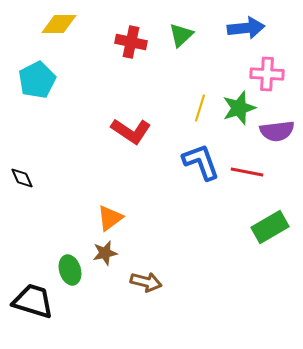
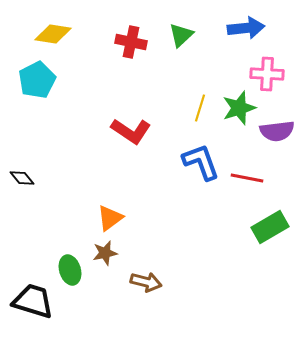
yellow diamond: moved 6 px left, 10 px down; rotated 9 degrees clockwise
red line: moved 6 px down
black diamond: rotated 15 degrees counterclockwise
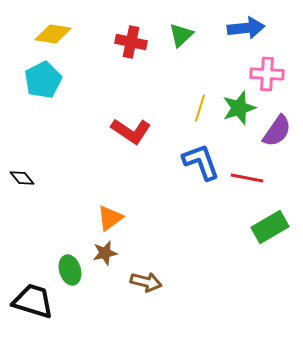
cyan pentagon: moved 6 px right
purple semicircle: rotated 48 degrees counterclockwise
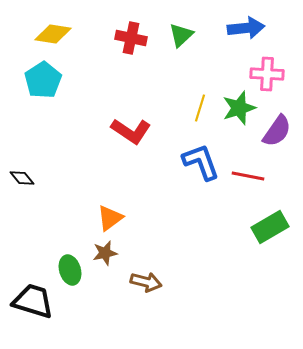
red cross: moved 4 px up
cyan pentagon: rotated 6 degrees counterclockwise
red line: moved 1 px right, 2 px up
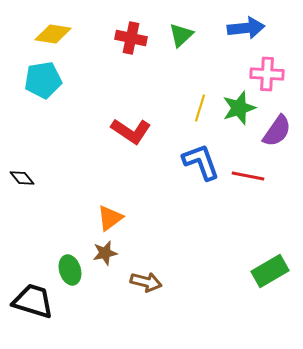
cyan pentagon: rotated 24 degrees clockwise
green rectangle: moved 44 px down
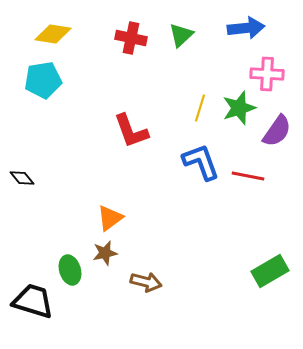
red L-shape: rotated 36 degrees clockwise
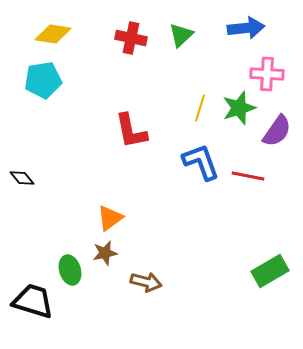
red L-shape: rotated 9 degrees clockwise
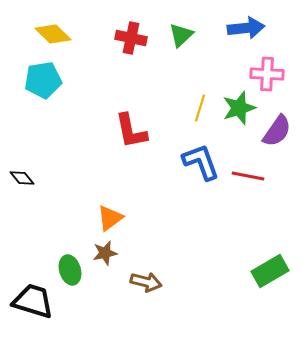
yellow diamond: rotated 36 degrees clockwise
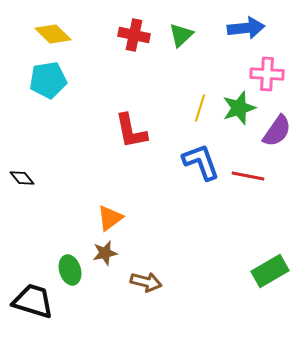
red cross: moved 3 px right, 3 px up
cyan pentagon: moved 5 px right
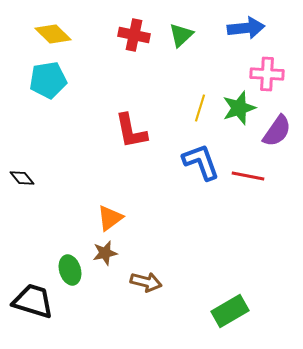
green rectangle: moved 40 px left, 40 px down
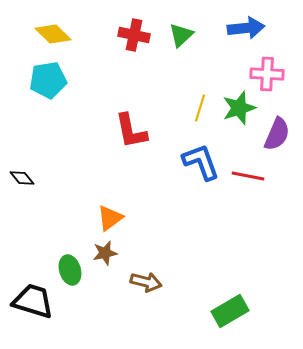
purple semicircle: moved 3 px down; rotated 12 degrees counterclockwise
